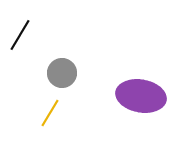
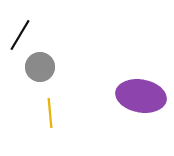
gray circle: moved 22 px left, 6 px up
yellow line: rotated 36 degrees counterclockwise
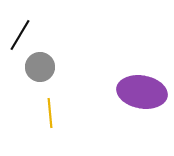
purple ellipse: moved 1 px right, 4 px up
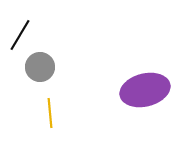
purple ellipse: moved 3 px right, 2 px up; rotated 24 degrees counterclockwise
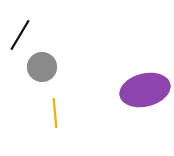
gray circle: moved 2 px right
yellow line: moved 5 px right
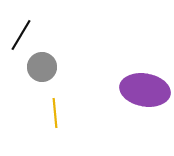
black line: moved 1 px right
purple ellipse: rotated 24 degrees clockwise
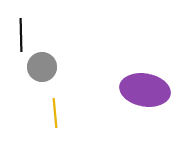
black line: rotated 32 degrees counterclockwise
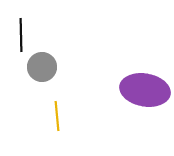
yellow line: moved 2 px right, 3 px down
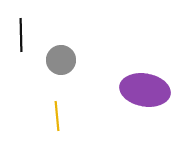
gray circle: moved 19 px right, 7 px up
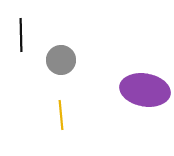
yellow line: moved 4 px right, 1 px up
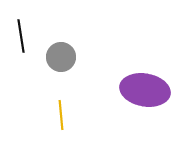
black line: moved 1 px down; rotated 8 degrees counterclockwise
gray circle: moved 3 px up
